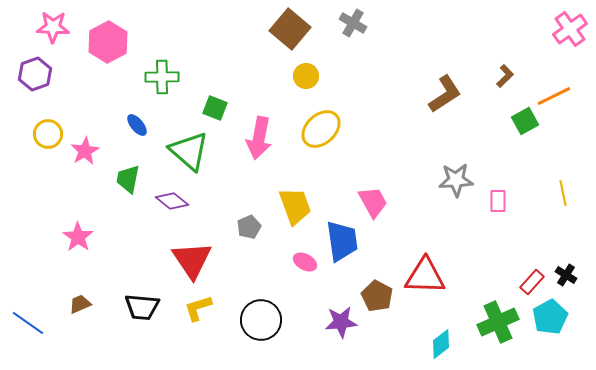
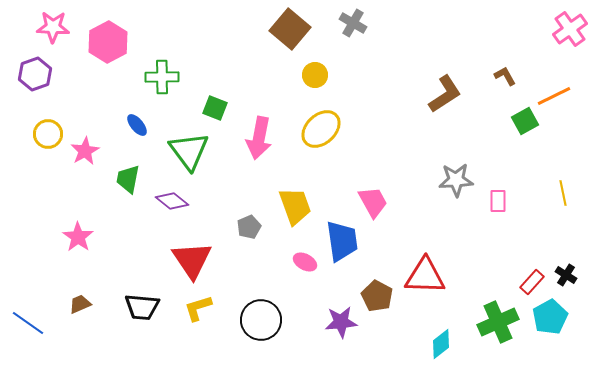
yellow circle at (306, 76): moved 9 px right, 1 px up
brown L-shape at (505, 76): rotated 75 degrees counterclockwise
green triangle at (189, 151): rotated 12 degrees clockwise
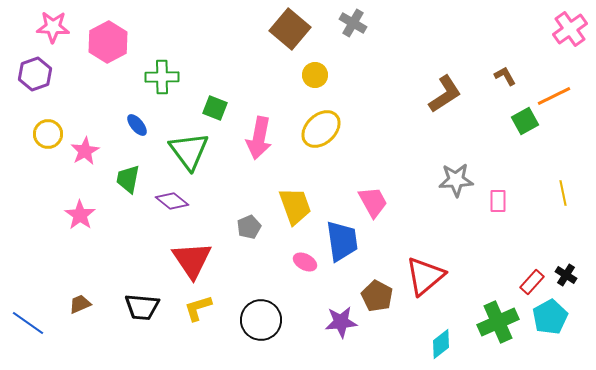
pink star at (78, 237): moved 2 px right, 22 px up
red triangle at (425, 276): rotated 42 degrees counterclockwise
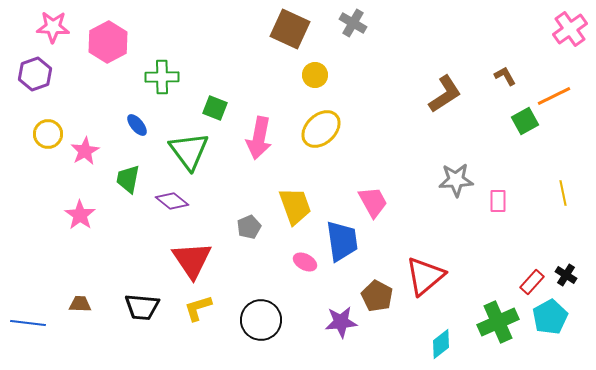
brown square at (290, 29): rotated 15 degrees counterclockwise
brown trapezoid at (80, 304): rotated 25 degrees clockwise
blue line at (28, 323): rotated 28 degrees counterclockwise
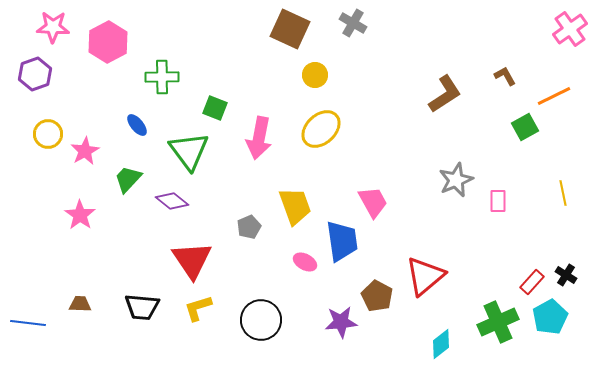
green square at (525, 121): moved 6 px down
green trapezoid at (128, 179): rotated 32 degrees clockwise
gray star at (456, 180): rotated 20 degrees counterclockwise
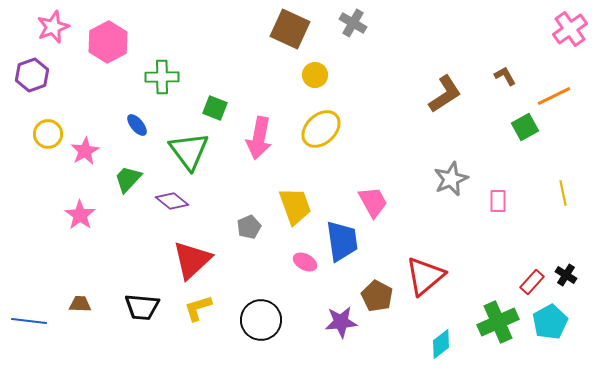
pink star at (53, 27): rotated 24 degrees counterclockwise
purple hexagon at (35, 74): moved 3 px left, 1 px down
gray star at (456, 180): moved 5 px left, 1 px up
red triangle at (192, 260): rotated 21 degrees clockwise
cyan pentagon at (550, 317): moved 5 px down
blue line at (28, 323): moved 1 px right, 2 px up
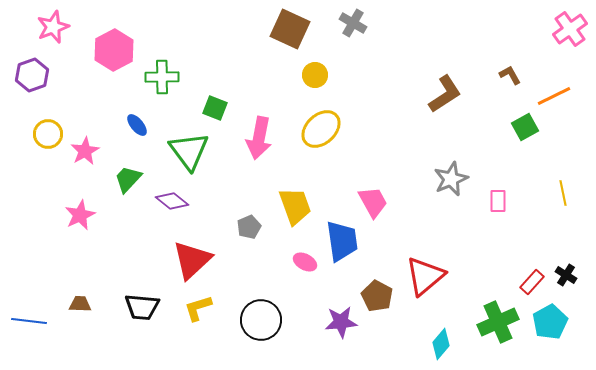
pink hexagon at (108, 42): moved 6 px right, 8 px down
brown L-shape at (505, 76): moved 5 px right, 1 px up
pink star at (80, 215): rotated 12 degrees clockwise
cyan diamond at (441, 344): rotated 12 degrees counterclockwise
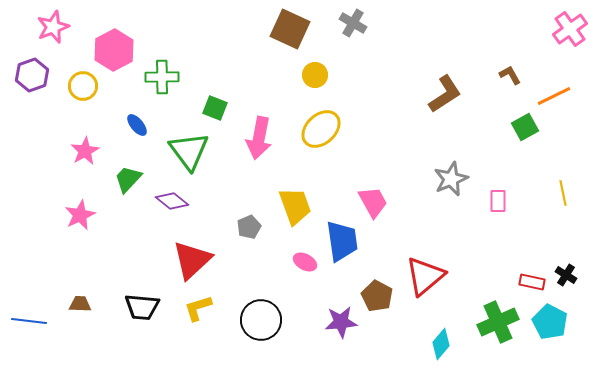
yellow circle at (48, 134): moved 35 px right, 48 px up
red rectangle at (532, 282): rotated 60 degrees clockwise
cyan pentagon at (550, 322): rotated 16 degrees counterclockwise
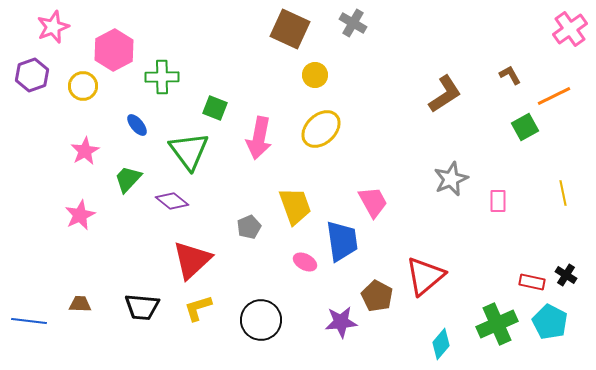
green cross at (498, 322): moved 1 px left, 2 px down
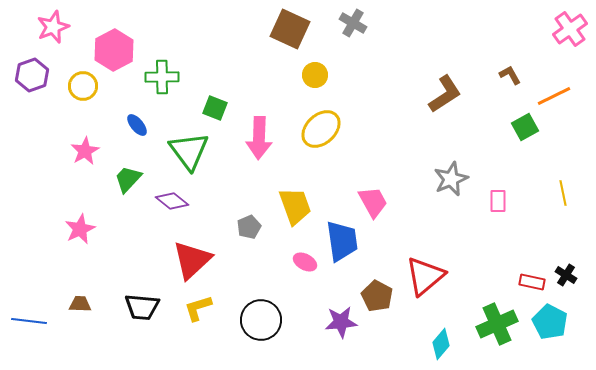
pink arrow at (259, 138): rotated 9 degrees counterclockwise
pink star at (80, 215): moved 14 px down
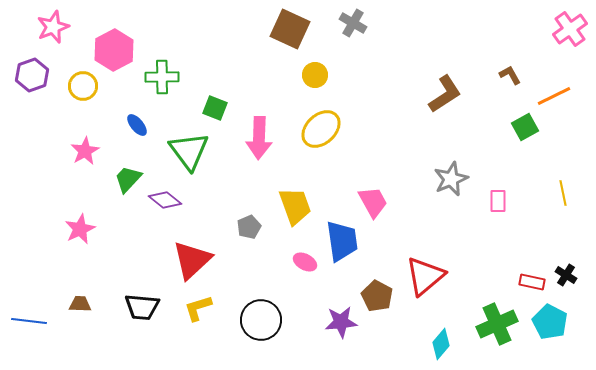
purple diamond at (172, 201): moved 7 px left, 1 px up
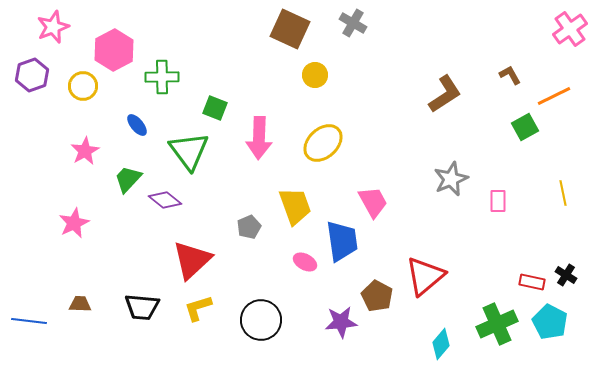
yellow ellipse at (321, 129): moved 2 px right, 14 px down
pink star at (80, 229): moved 6 px left, 6 px up
